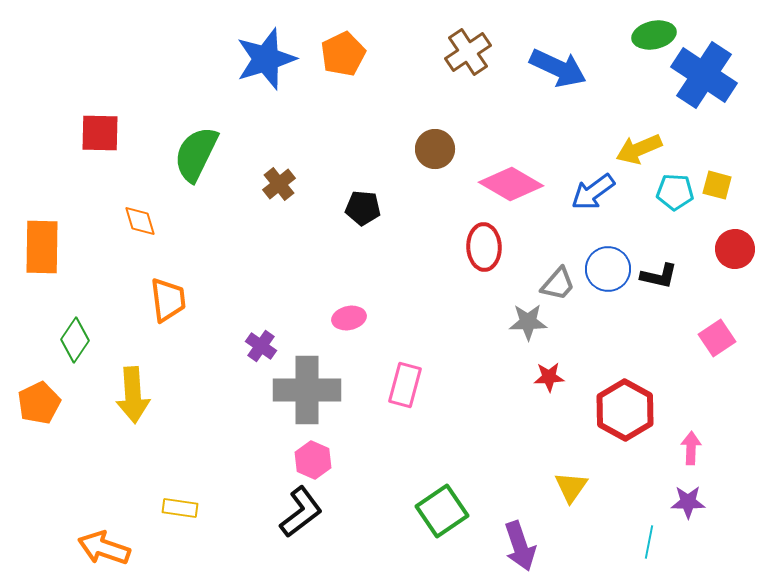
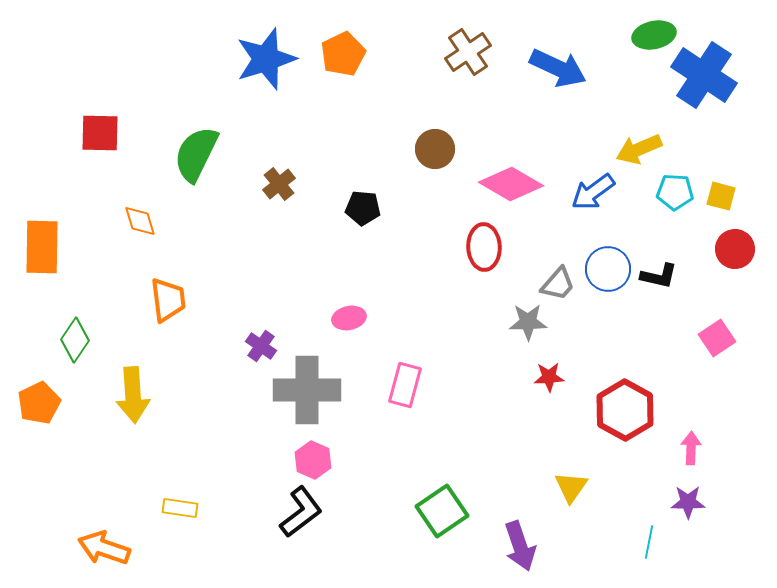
yellow square at (717, 185): moved 4 px right, 11 px down
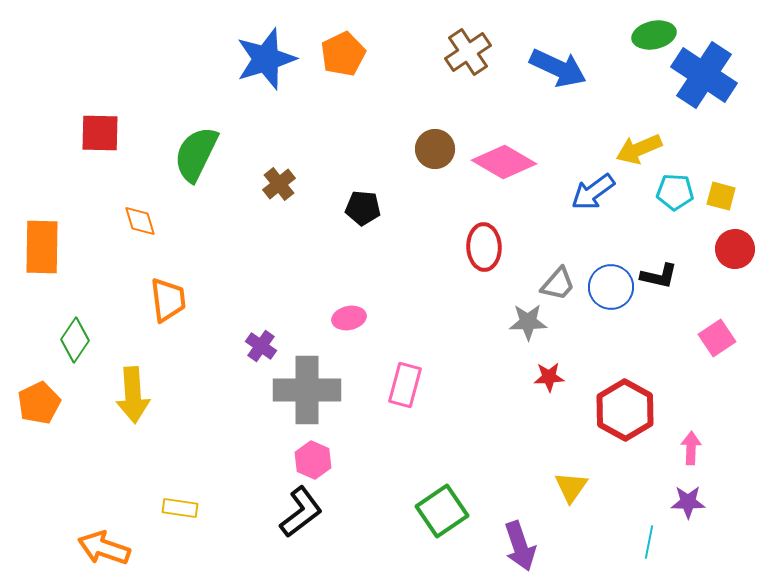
pink diamond at (511, 184): moved 7 px left, 22 px up
blue circle at (608, 269): moved 3 px right, 18 px down
